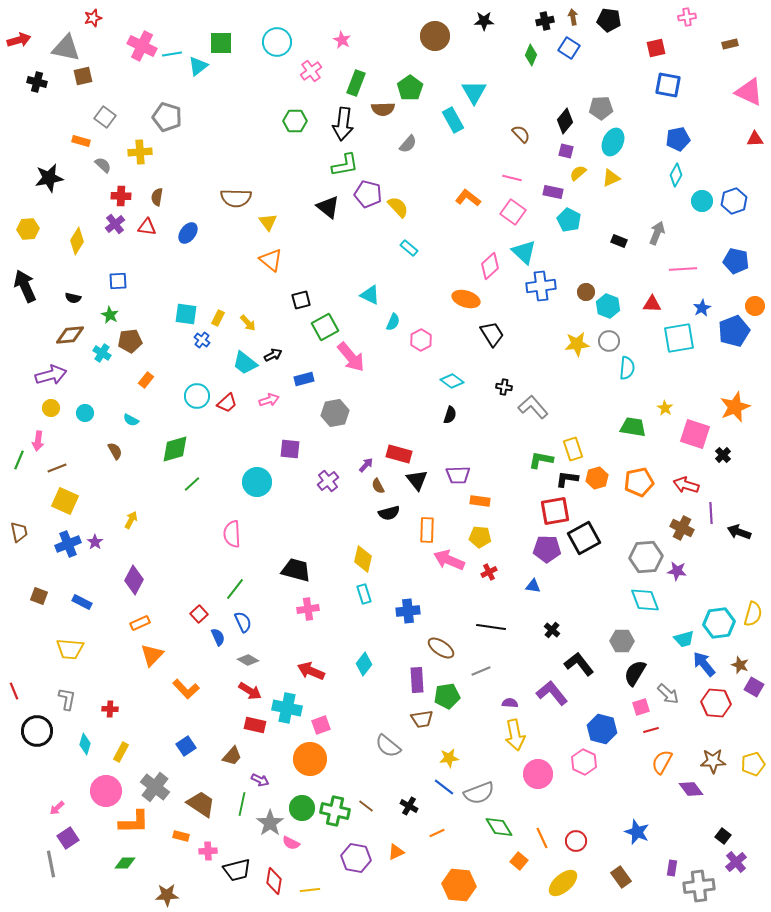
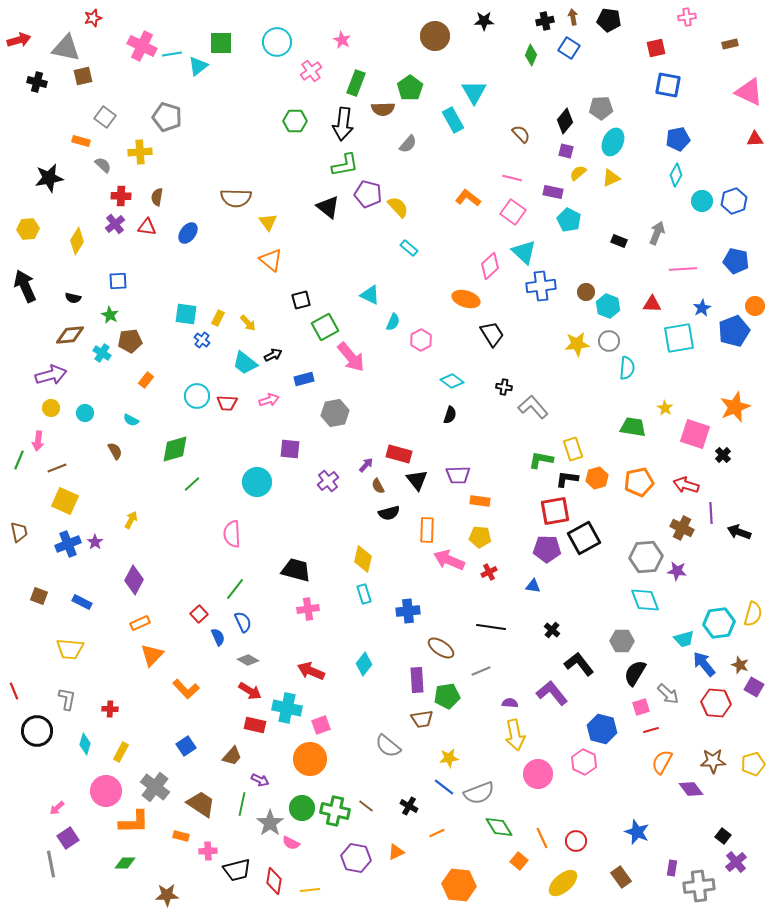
red trapezoid at (227, 403): rotated 45 degrees clockwise
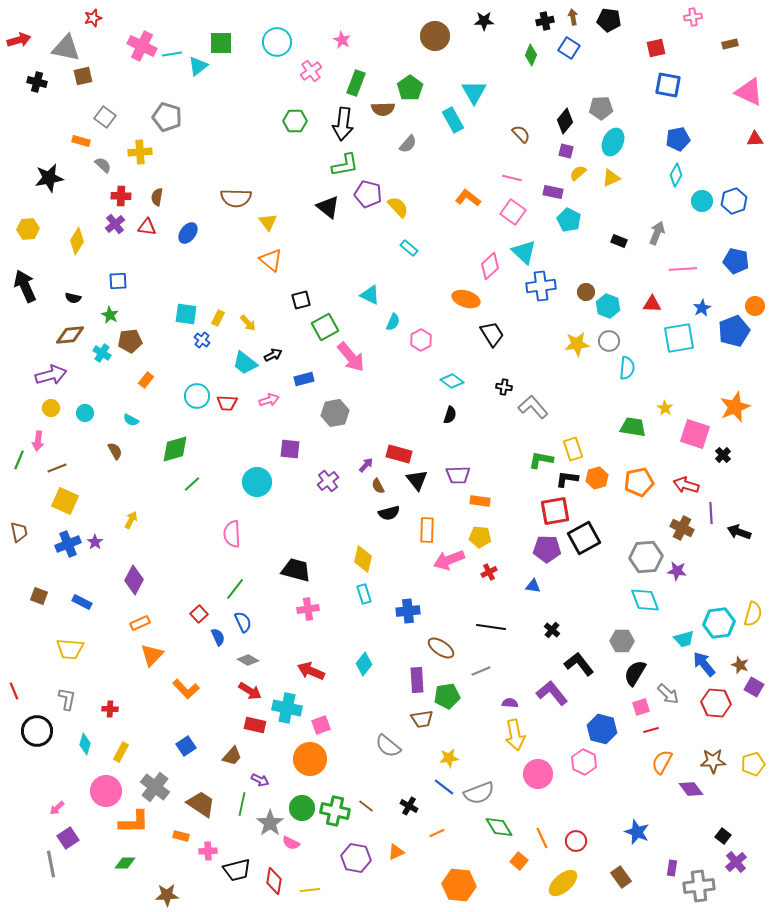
pink cross at (687, 17): moved 6 px right
pink arrow at (449, 560): rotated 44 degrees counterclockwise
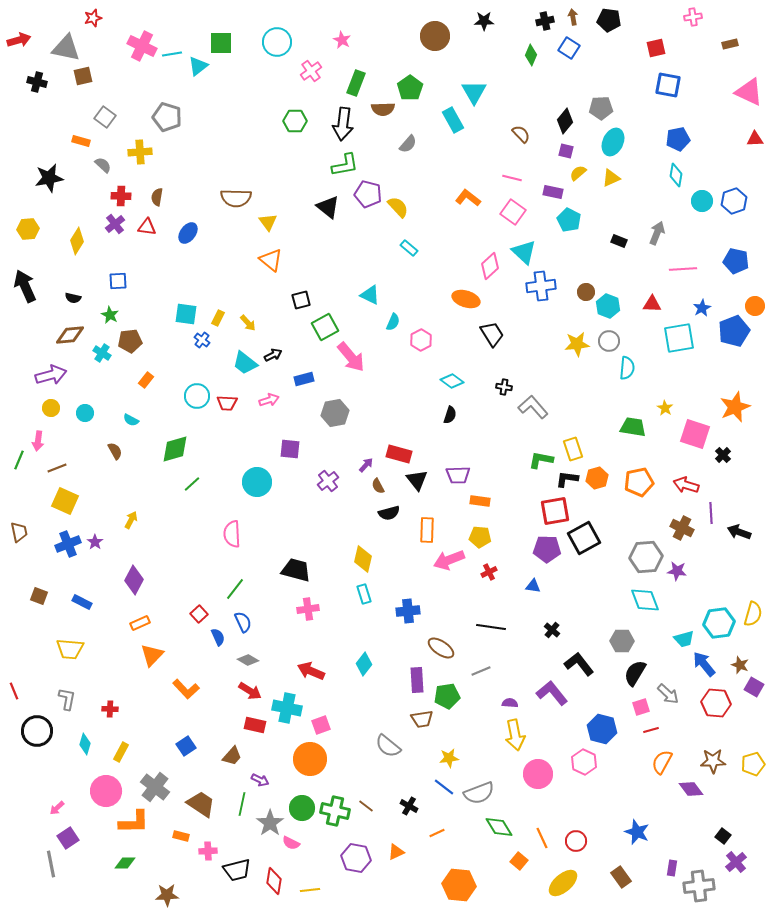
cyan diamond at (676, 175): rotated 20 degrees counterclockwise
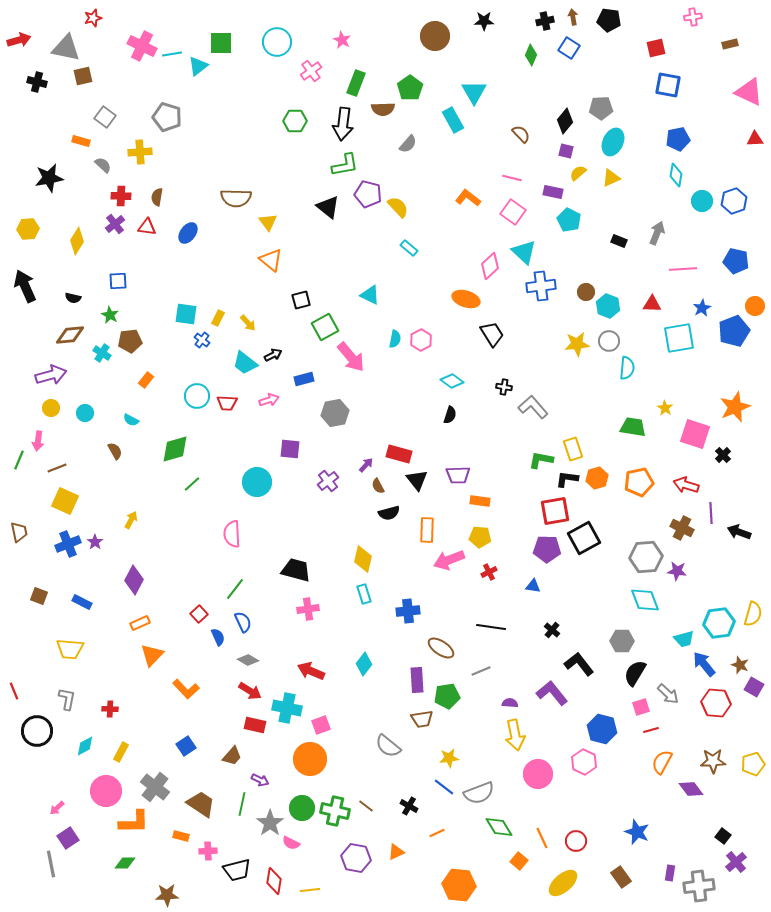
cyan semicircle at (393, 322): moved 2 px right, 17 px down; rotated 12 degrees counterclockwise
cyan diamond at (85, 744): moved 2 px down; rotated 45 degrees clockwise
purple rectangle at (672, 868): moved 2 px left, 5 px down
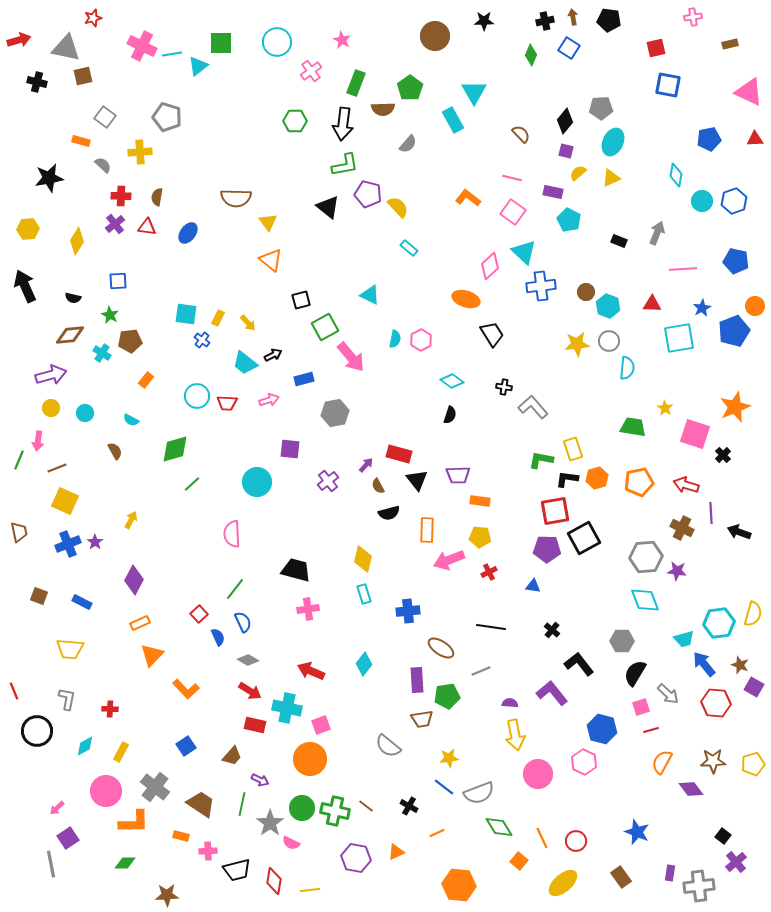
blue pentagon at (678, 139): moved 31 px right
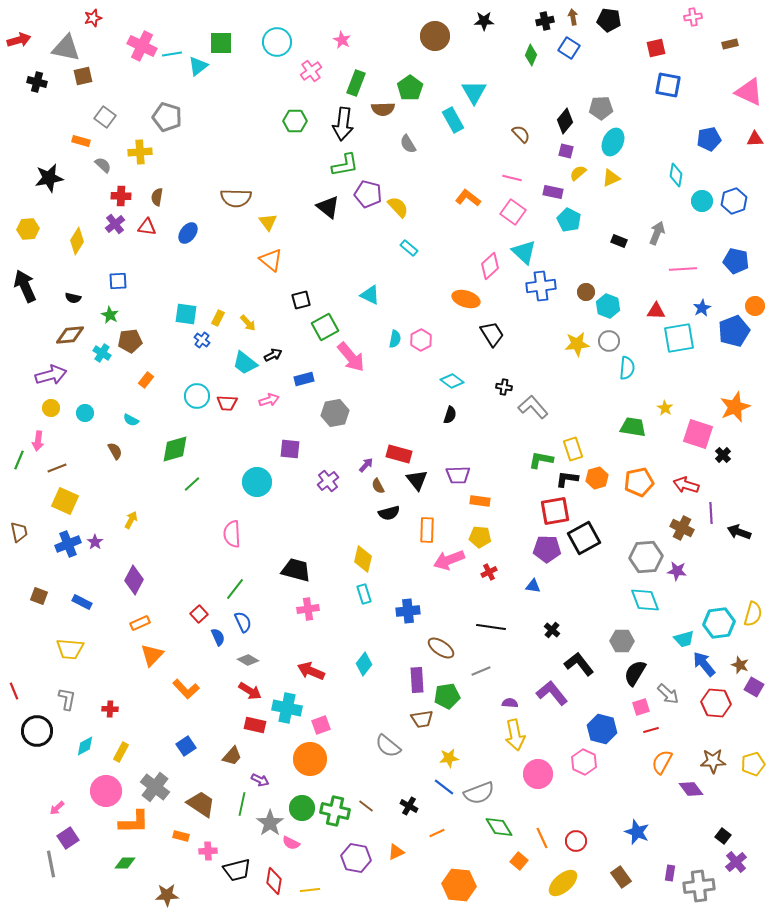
gray semicircle at (408, 144): rotated 108 degrees clockwise
red triangle at (652, 304): moved 4 px right, 7 px down
pink square at (695, 434): moved 3 px right
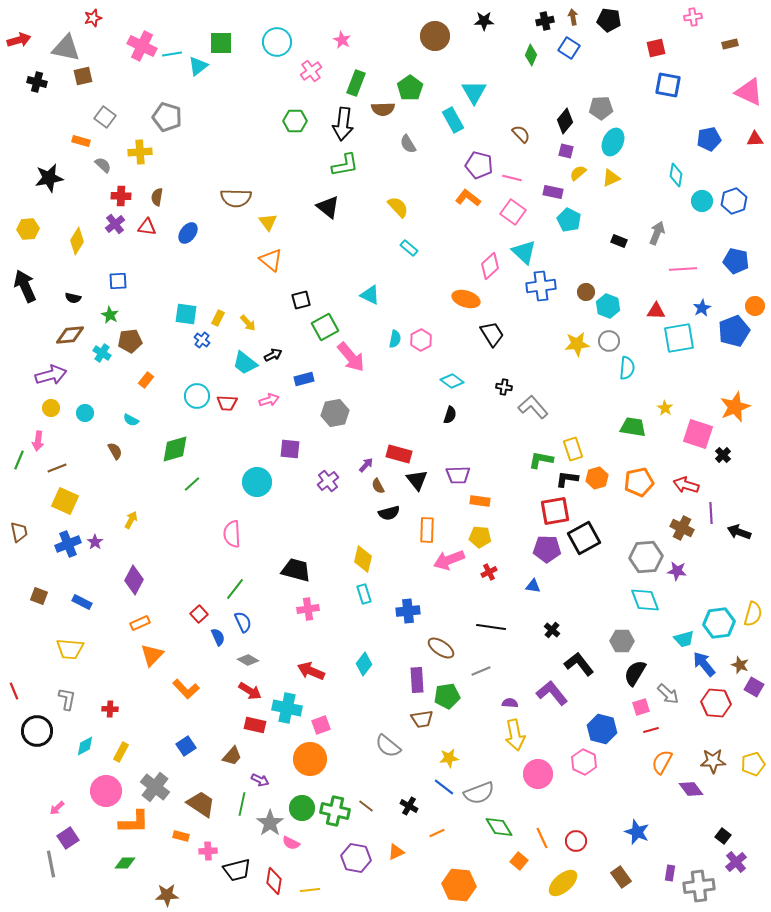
purple pentagon at (368, 194): moved 111 px right, 29 px up
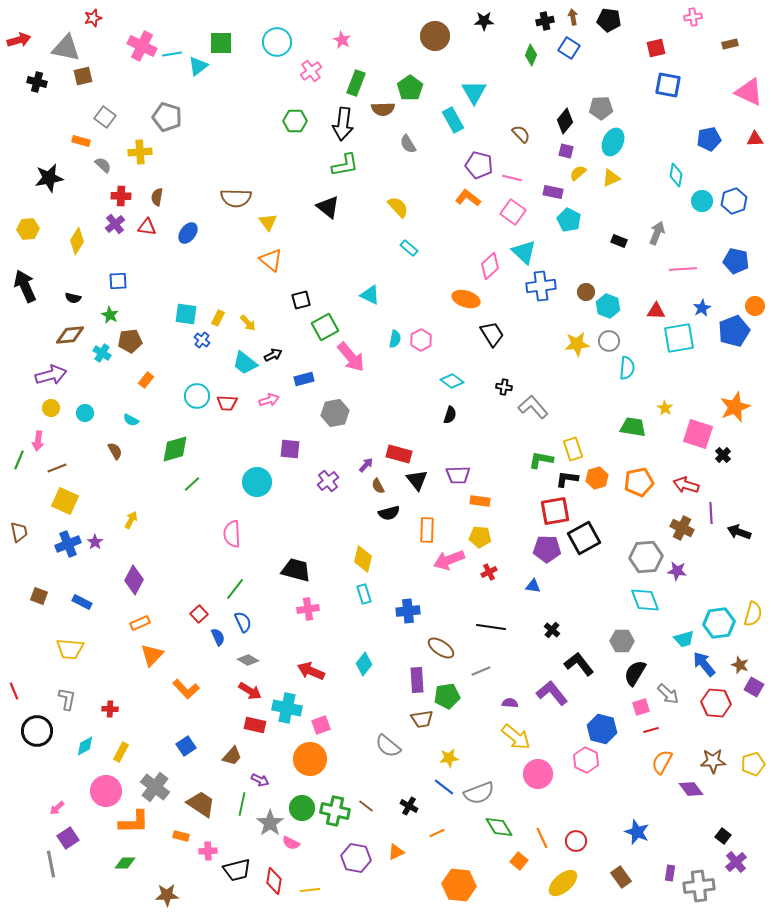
yellow arrow at (515, 735): moved 1 px right, 2 px down; rotated 40 degrees counterclockwise
pink hexagon at (584, 762): moved 2 px right, 2 px up
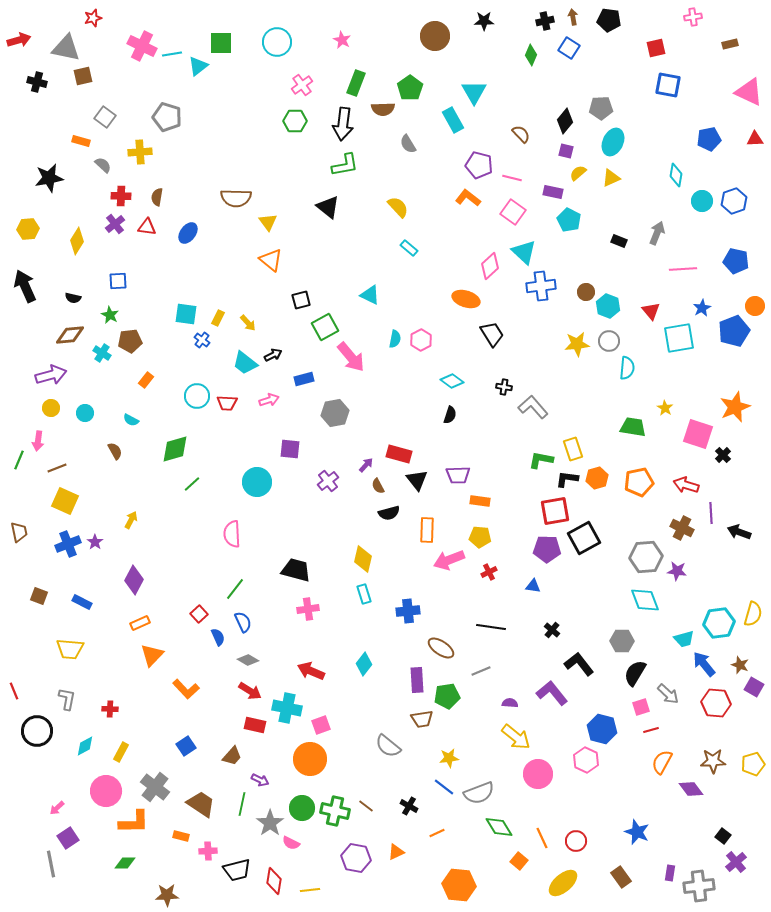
pink cross at (311, 71): moved 9 px left, 14 px down
red triangle at (656, 311): moved 5 px left; rotated 48 degrees clockwise
